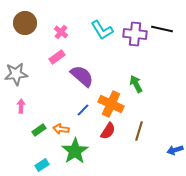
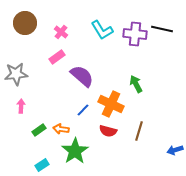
red semicircle: rotated 72 degrees clockwise
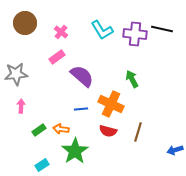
green arrow: moved 4 px left, 5 px up
blue line: moved 2 px left, 1 px up; rotated 40 degrees clockwise
brown line: moved 1 px left, 1 px down
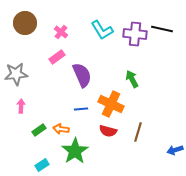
purple semicircle: moved 1 px up; rotated 25 degrees clockwise
